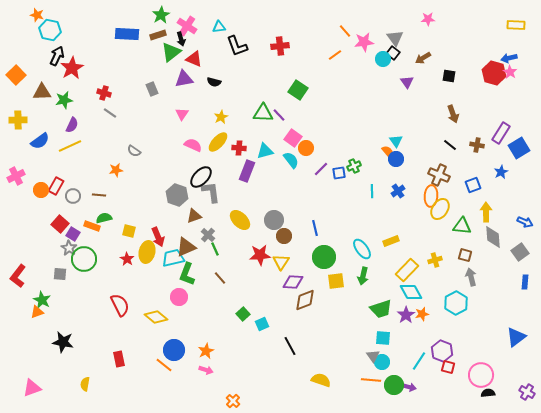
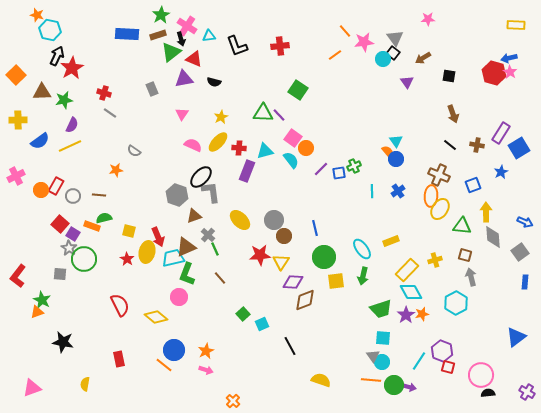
cyan triangle at (219, 27): moved 10 px left, 9 px down
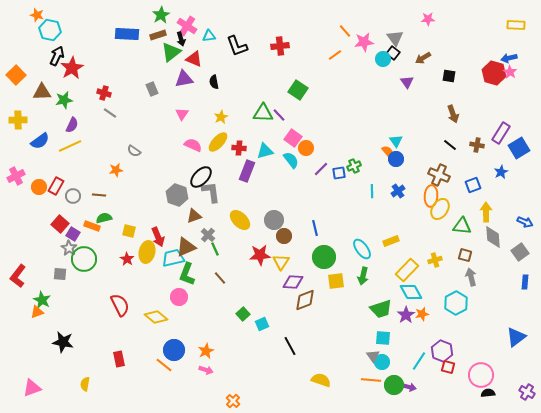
black semicircle at (214, 82): rotated 64 degrees clockwise
orange circle at (41, 190): moved 2 px left, 3 px up
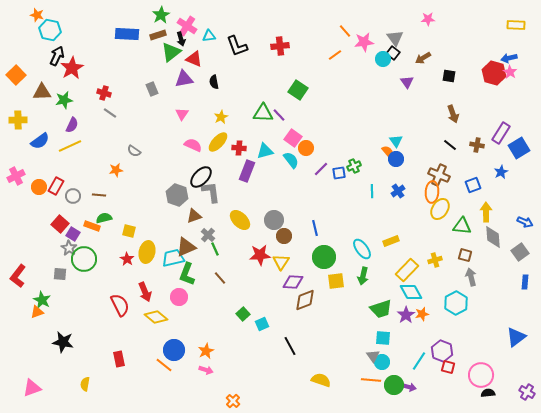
orange ellipse at (431, 196): moved 1 px right, 4 px up
red arrow at (158, 237): moved 13 px left, 55 px down
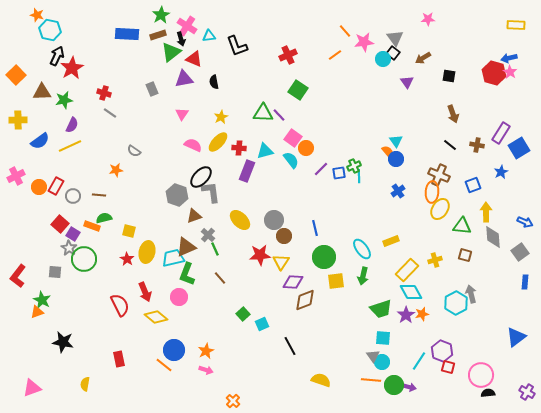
red cross at (280, 46): moved 8 px right, 9 px down; rotated 18 degrees counterclockwise
cyan line at (372, 191): moved 13 px left, 15 px up
gray square at (60, 274): moved 5 px left, 2 px up
gray arrow at (471, 277): moved 17 px down
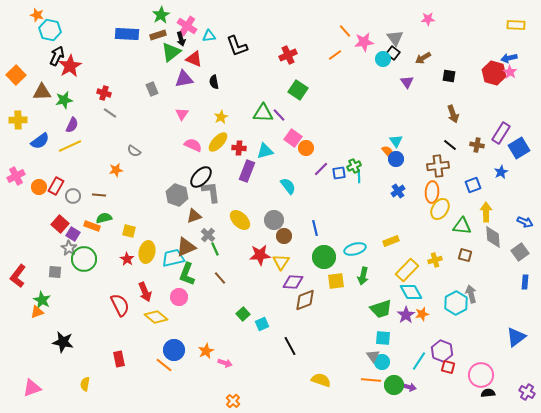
red star at (72, 68): moved 2 px left, 2 px up
cyan semicircle at (291, 160): moved 3 px left, 26 px down
brown cross at (439, 175): moved 1 px left, 9 px up; rotated 30 degrees counterclockwise
cyan ellipse at (362, 249): moved 7 px left; rotated 70 degrees counterclockwise
pink arrow at (206, 370): moved 19 px right, 7 px up
